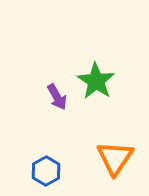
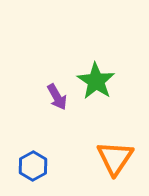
blue hexagon: moved 13 px left, 5 px up
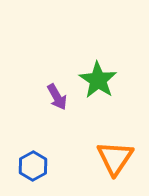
green star: moved 2 px right, 1 px up
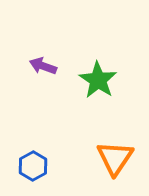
purple arrow: moved 14 px left, 31 px up; rotated 140 degrees clockwise
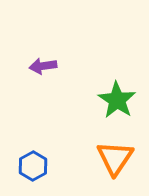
purple arrow: rotated 28 degrees counterclockwise
green star: moved 19 px right, 20 px down
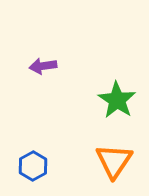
orange triangle: moved 1 px left, 3 px down
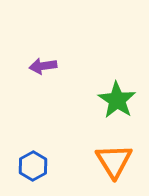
orange triangle: rotated 6 degrees counterclockwise
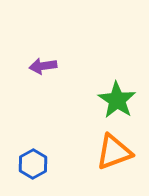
orange triangle: moved 9 px up; rotated 42 degrees clockwise
blue hexagon: moved 2 px up
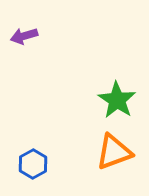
purple arrow: moved 19 px left, 30 px up; rotated 8 degrees counterclockwise
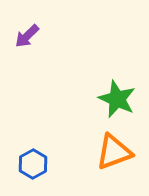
purple arrow: moved 3 px right; rotated 28 degrees counterclockwise
green star: moved 1 px up; rotated 9 degrees counterclockwise
